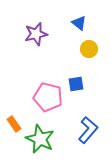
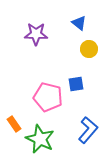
purple star: rotated 15 degrees clockwise
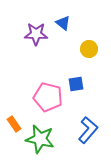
blue triangle: moved 16 px left
green star: rotated 12 degrees counterclockwise
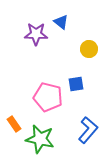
blue triangle: moved 2 px left, 1 px up
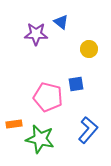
orange rectangle: rotated 63 degrees counterclockwise
